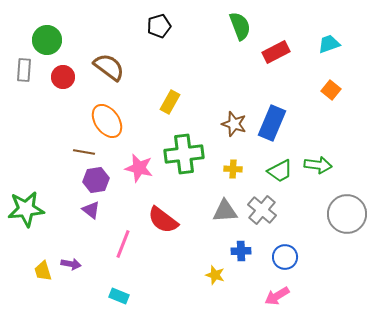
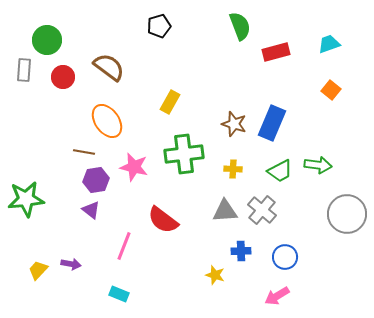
red rectangle: rotated 12 degrees clockwise
pink star: moved 5 px left, 1 px up
green star: moved 10 px up
pink line: moved 1 px right, 2 px down
yellow trapezoid: moved 5 px left, 1 px up; rotated 60 degrees clockwise
cyan rectangle: moved 2 px up
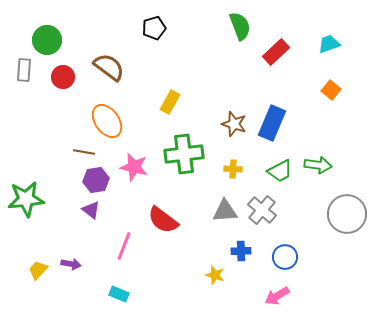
black pentagon: moved 5 px left, 2 px down
red rectangle: rotated 28 degrees counterclockwise
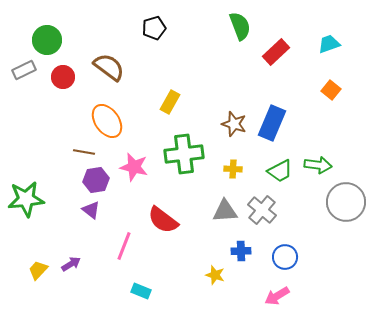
gray rectangle: rotated 60 degrees clockwise
gray circle: moved 1 px left, 12 px up
purple arrow: rotated 42 degrees counterclockwise
cyan rectangle: moved 22 px right, 3 px up
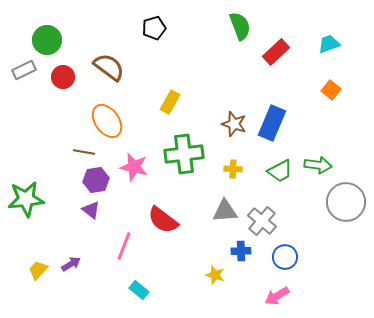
gray cross: moved 11 px down
cyan rectangle: moved 2 px left, 1 px up; rotated 18 degrees clockwise
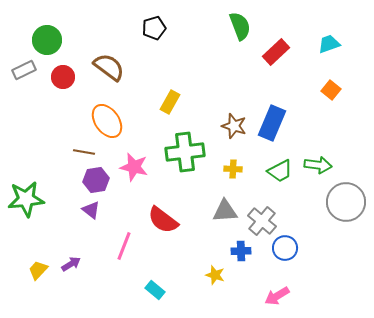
brown star: moved 2 px down
green cross: moved 1 px right, 2 px up
blue circle: moved 9 px up
cyan rectangle: moved 16 px right
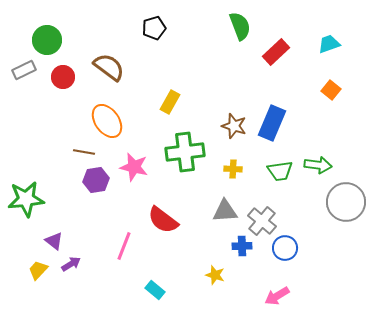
green trapezoid: rotated 20 degrees clockwise
purple triangle: moved 37 px left, 31 px down
blue cross: moved 1 px right, 5 px up
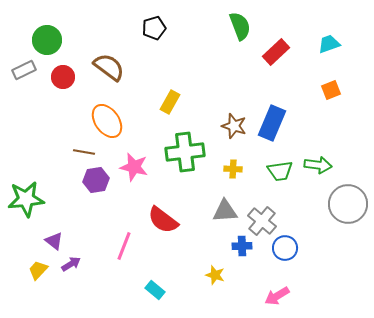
orange square: rotated 30 degrees clockwise
gray circle: moved 2 px right, 2 px down
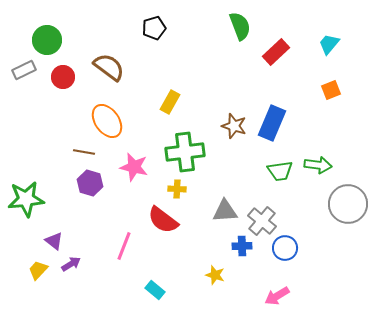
cyan trapezoid: rotated 30 degrees counterclockwise
yellow cross: moved 56 px left, 20 px down
purple hexagon: moved 6 px left, 3 px down; rotated 25 degrees clockwise
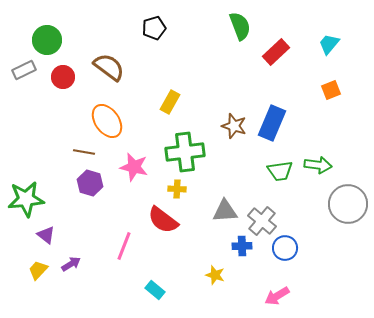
purple triangle: moved 8 px left, 6 px up
